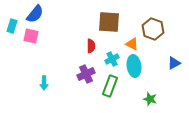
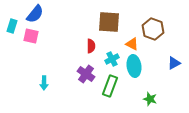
purple cross: rotated 30 degrees counterclockwise
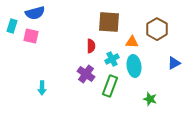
blue semicircle: moved 1 px up; rotated 36 degrees clockwise
brown hexagon: moved 4 px right; rotated 10 degrees clockwise
orange triangle: moved 2 px up; rotated 24 degrees counterclockwise
cyan arrow: moved 2 px left, 5 px down
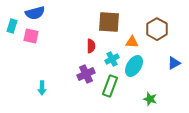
cyan ellipse: rotated 40 degrees clockwise
purple cross: rotated 30 degrees clockwise
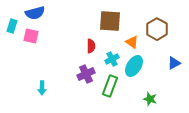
brown square: moved 1 px right, 1 px up
orange triangle: rotated 32 degrees clockwise
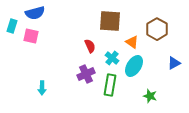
red semicircle: moved 1 px left; rotated 24 degrees counterclockwise
cyan cross: moved 1 px up; rotated 24 degrees counterclockwise
green rectangle: moved 1 px up; rotated 10 degrees counterclockwise
green star: moved 3 px up
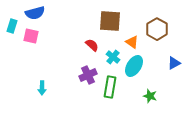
red semicircle: moved 2 px right, 1 px up; rotated 24 degrees counterclockwise
cyan cross: moved 1 px right, 1 px up
purple cross: moved 2 px right, 1 px down
green rectangle: moved 2 px down
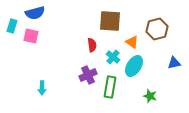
brown hexagon: rotated 15 degrees clockwise
red semicircle: rotated 40 degrees clockwise
blue triangle: rotated 16 degrees clockwise
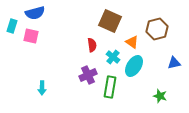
brown square: rotated 20 degrees clockwise
green star: moved 10 px right
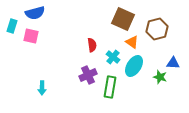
brown square: moved 13 px right, 2 px up
blue triangle: moved 1 px left; rotated 16 degrees clockwise
green star: moved 19 px up
